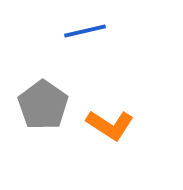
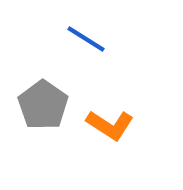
blue line: moved 1 px right, 8 px down; rotated 45 degrees clockwise
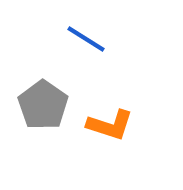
orange L-shape: rotated 15 degrees counterclockwise
